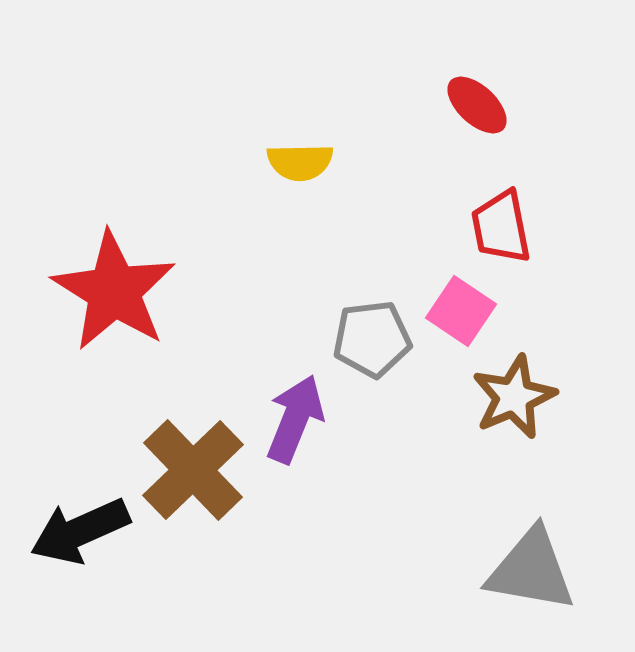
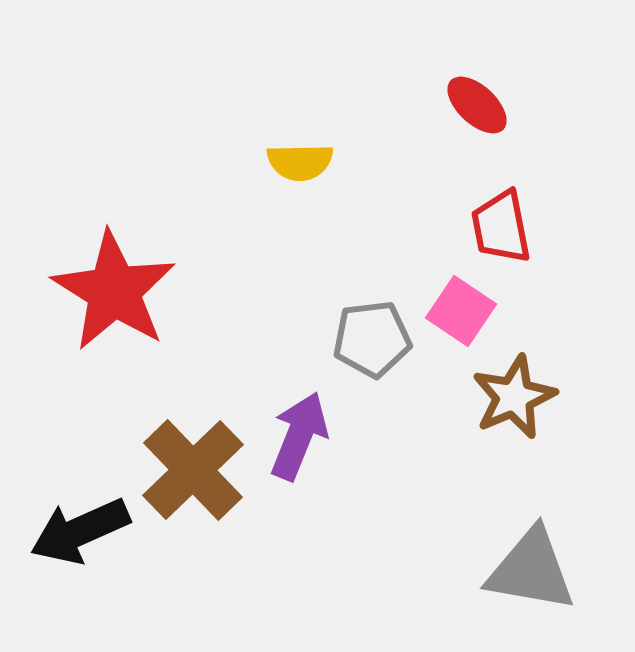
purple arrow: moved 4 px right, 17 px down
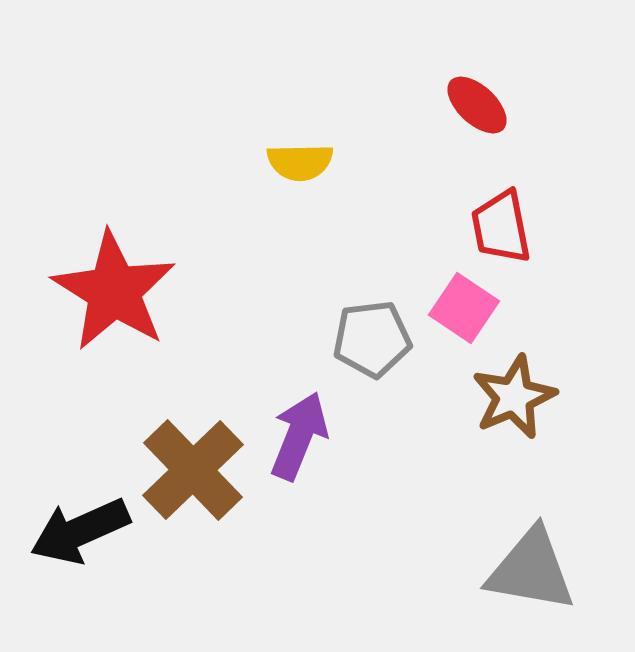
pink square: moved 3 px right, 3 px up
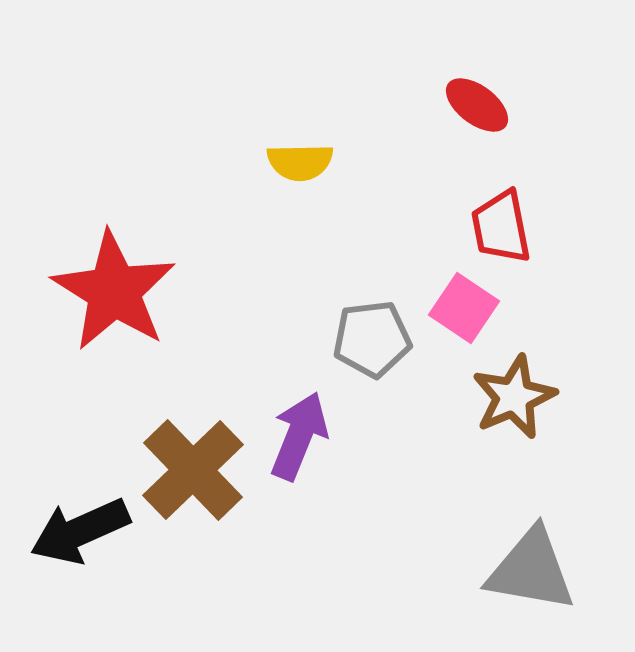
red ellipse: rotated 6 degrees counterclockwise
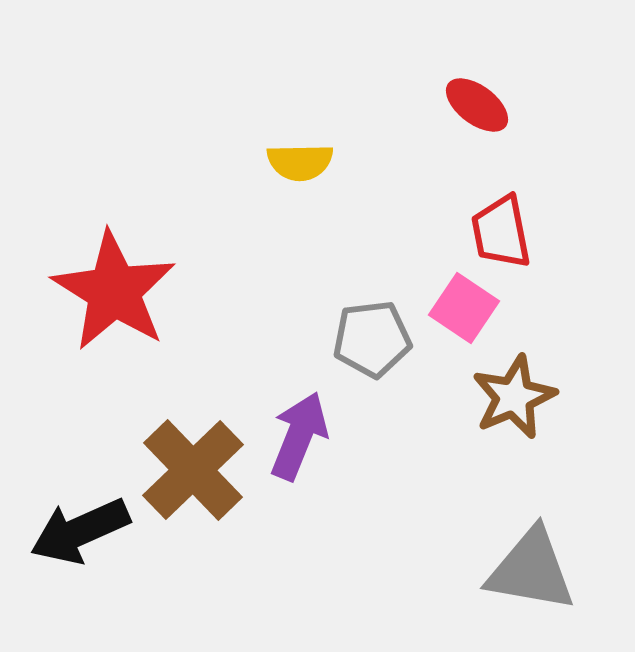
red trapezoid: moved 5 px down
